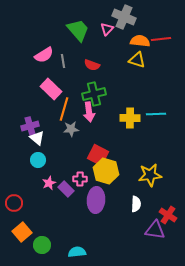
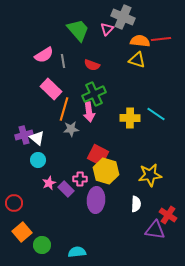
gray cross: moved 1 px left
green cross: rotated 10 degrees counterclockwise
cyan line: rotated 36 degrees clockwise
purple cross: moved 6 px left, 9 px down
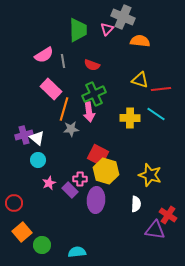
green trapezoid: rotated 40 degrees clockwise
red line: moved 50 px down
yellow triangle: moved 3 px right, 20 px down
yellow star: rotated 25 degrees clockwise
purple rectangle: moved 4 px right, 1 px down
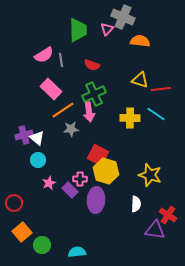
gray line: moved 2 px left, 1 px up
orange line: moved 1 px left, 1 px down; rotated 40 degrees clockwise
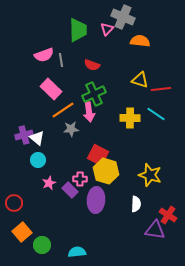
pink semicircle: rotated 12 degrees clockwise
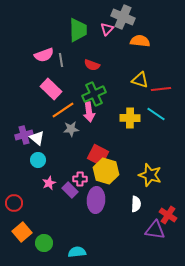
green circle: moved 2 px right, 2 px up
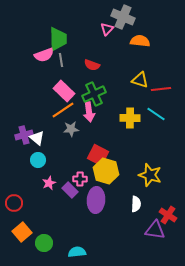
green trapezoid: moved 20 px left, 9 px down
pink rectangle: moved 13 px right, 2 px down
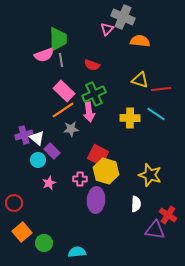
purple rectangle: moved 18 px left, 39 px up
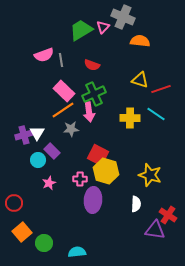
pink triangle: moved 4 px left, 2 px up
green trapezoid: moved 23 px right, 9 px up; rotated 120 degrees counterclockwise
red line: rotated 12 degrees counterclockwise
white triangle: moved 5 px up; rotated 21 degrees clockwise
purple ellipse: moved 3 px left
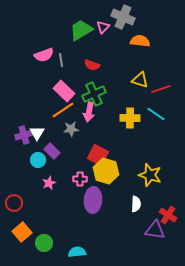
pink arrow: rotated 18 degrees clockwise
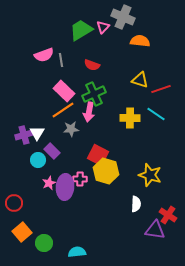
purple ellipse: moved 28 px left, 13 px up
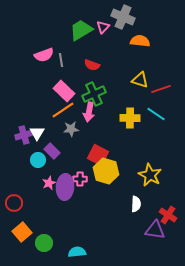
yellow star: rotated 10 degrees clockwise
